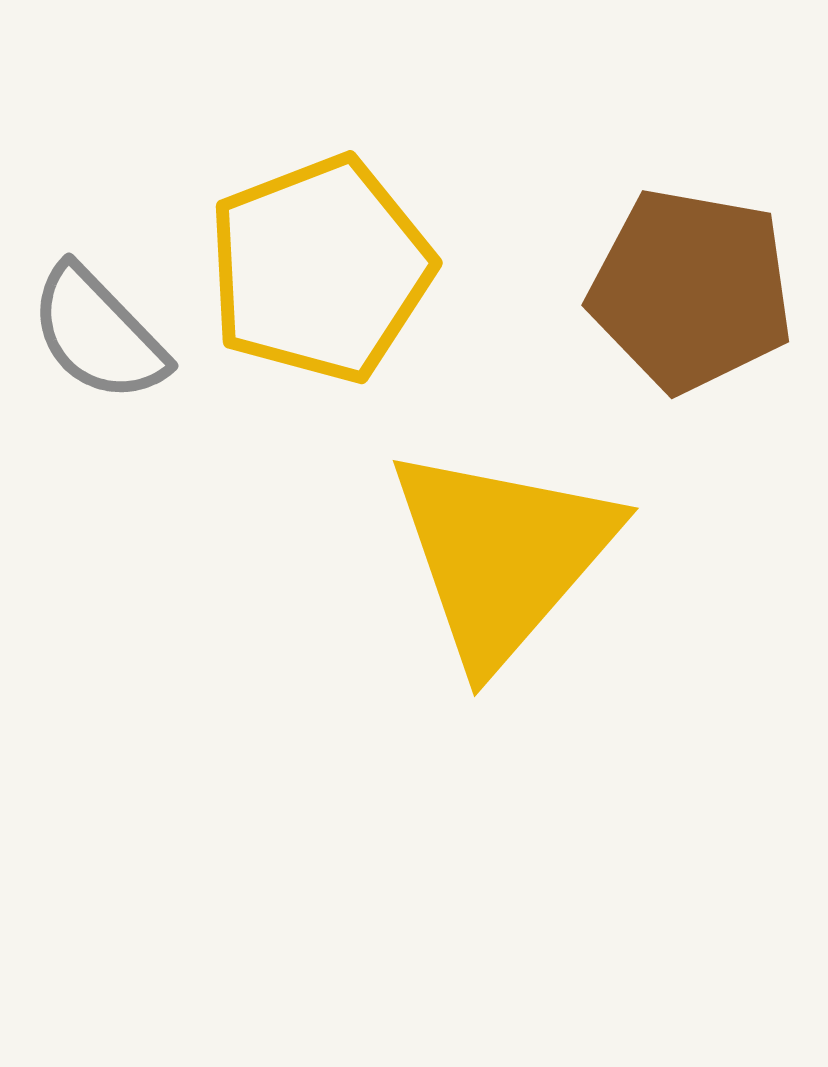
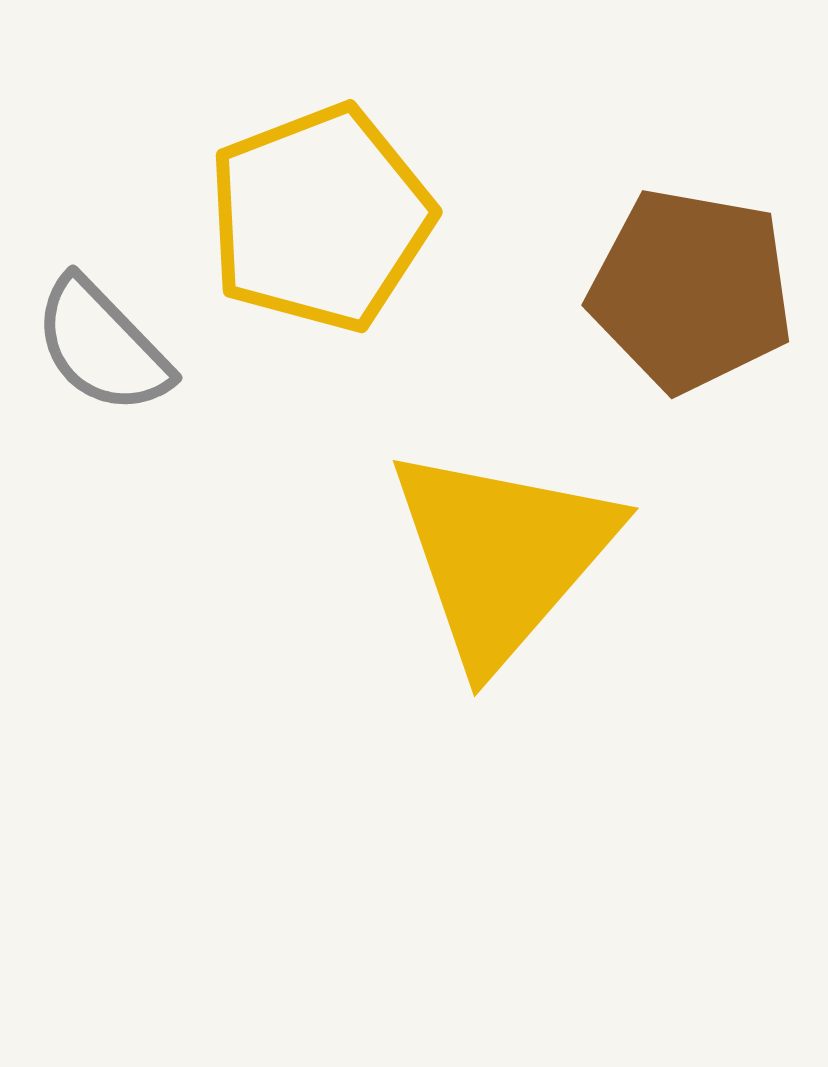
yellow pentagon: moved 51 px up
gray semicircle: moved 4 px right, 12 px down
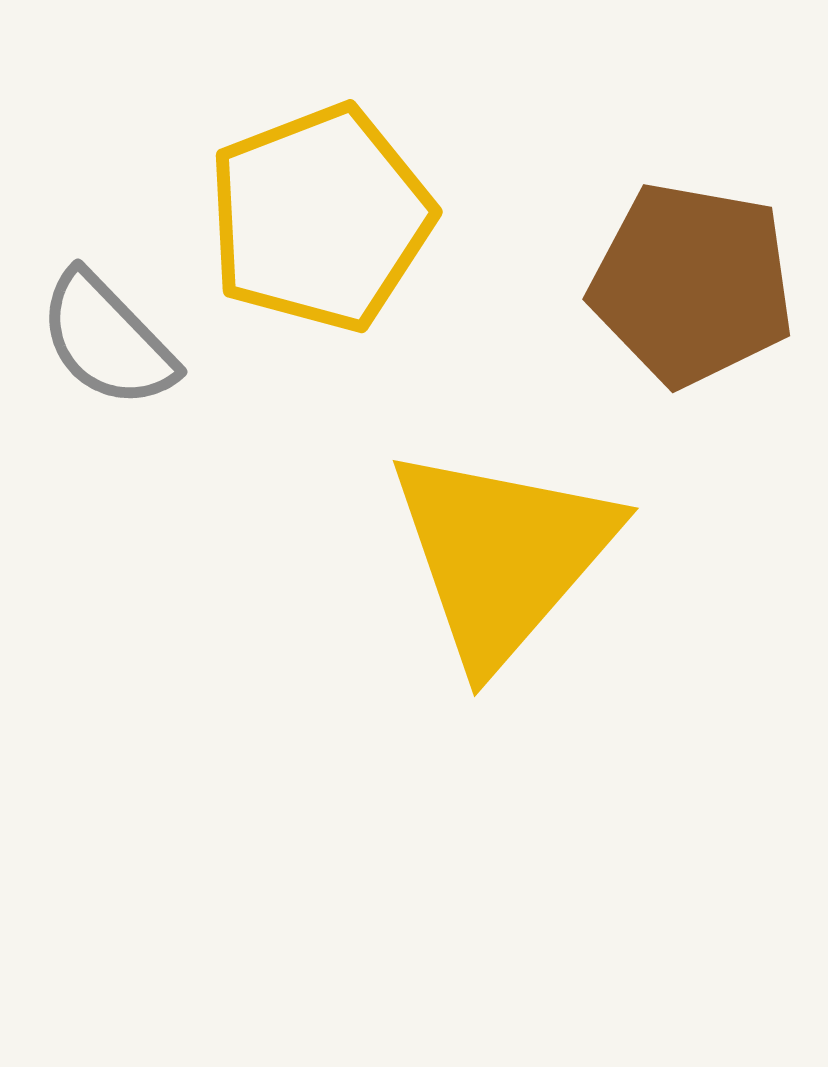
brown pentagon: moved 1 px right, 6 px up
gray semicircle: moved 5 px right, 6 px up
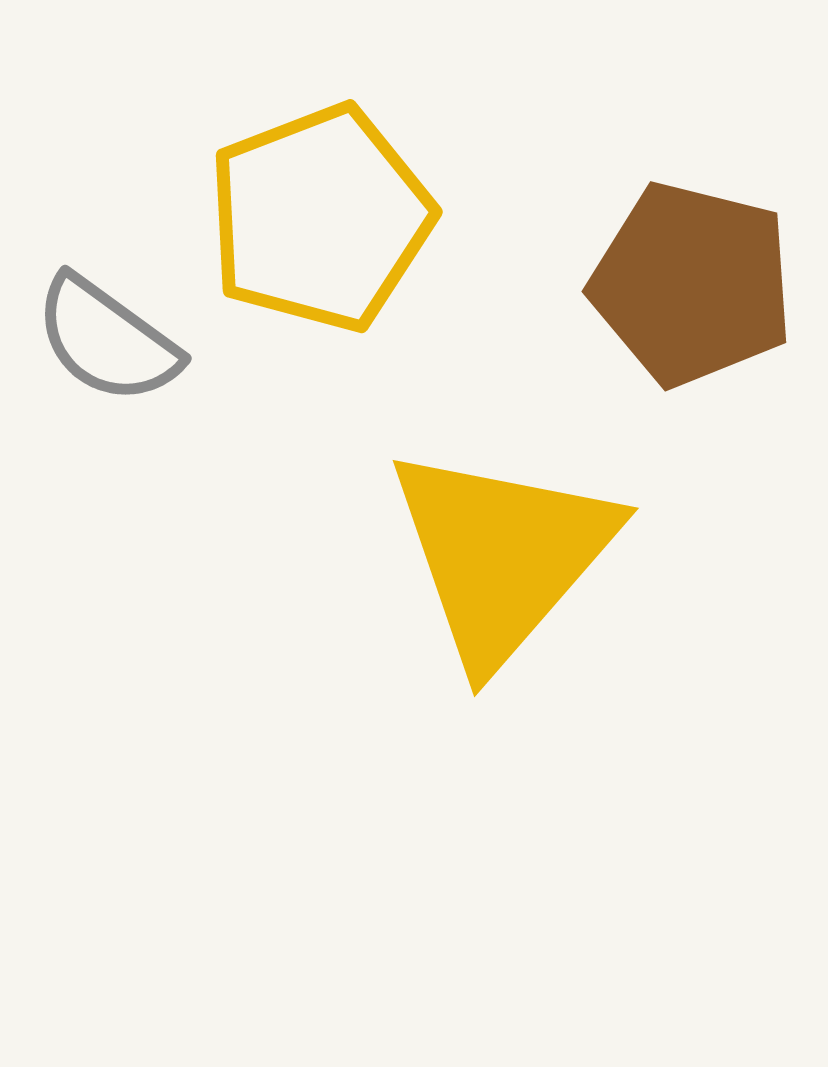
brown pentagon: rotated 4 degrees clockwise
gray semicircle: rotated 10 degrees counterclockwise
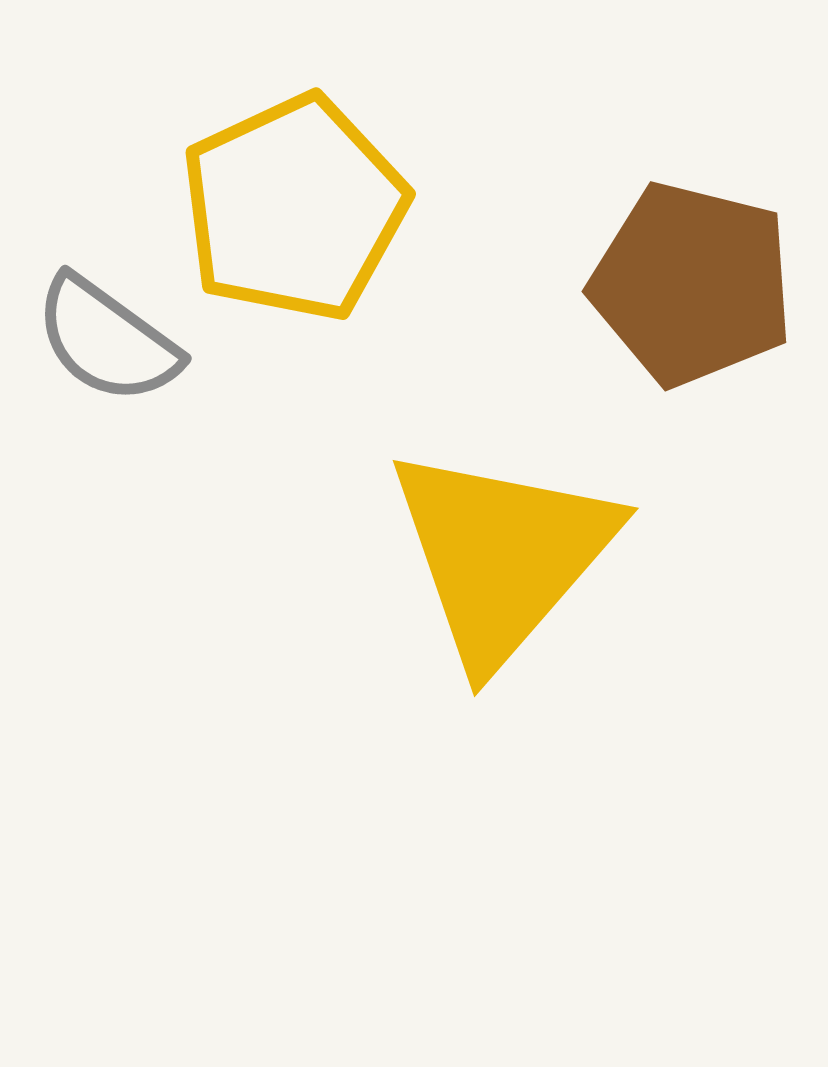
yellow pentagon: moved 26 px left, 10 px up; rotated 4 degrees counterclockwise
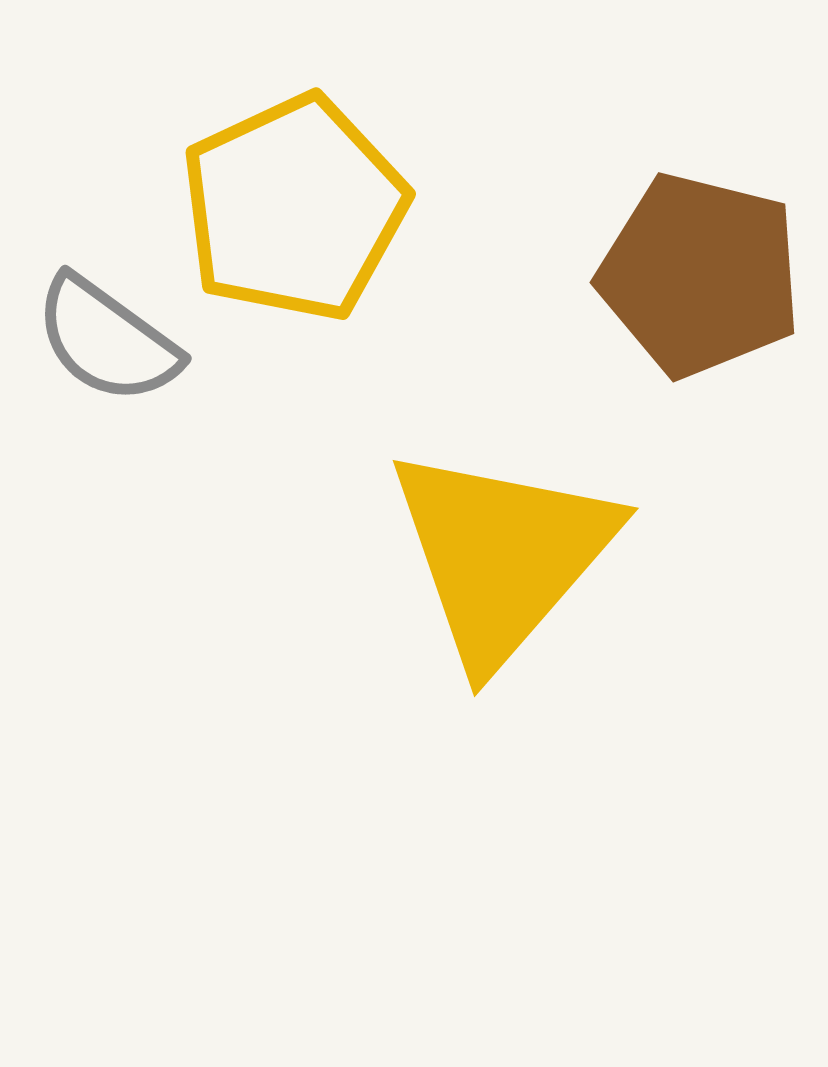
brown pentagon: moved 8 px right, 9 px up
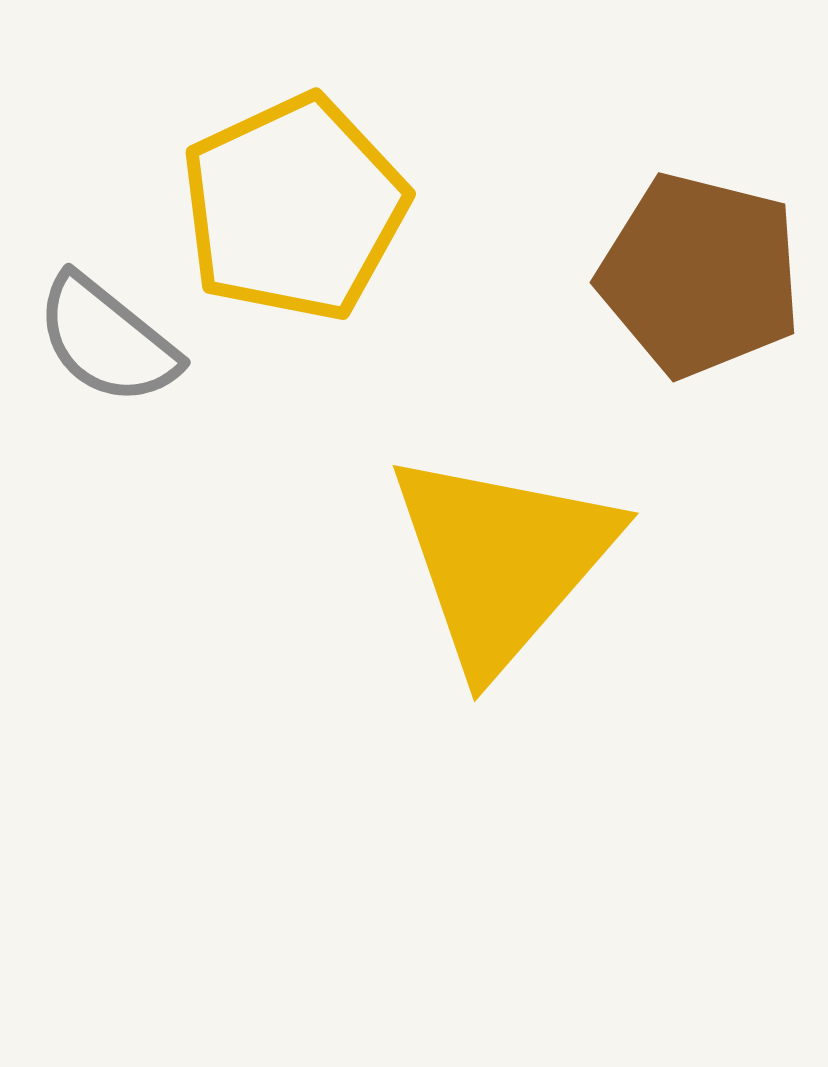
gray semicircle: rotated 3 degrees clockwise
yellow triangle: moved 5 px down
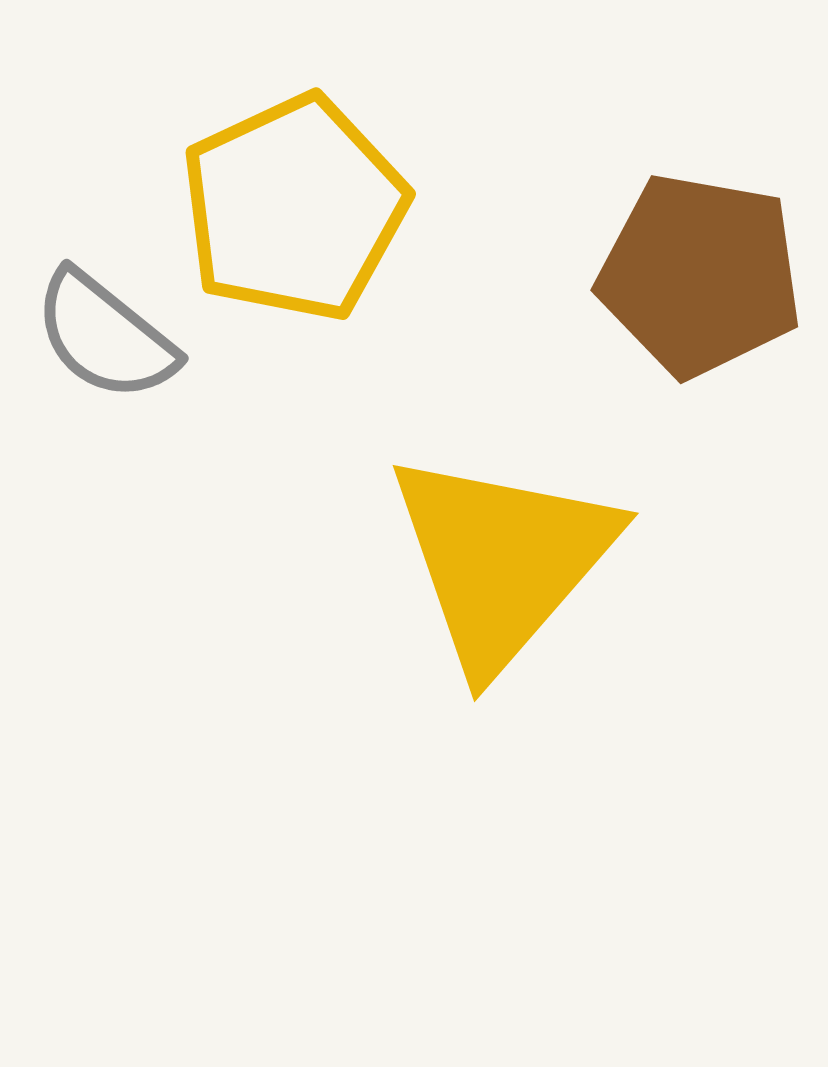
brown pentagon: rotated 4 degrees counterclockwise
gray semicircle: moved 2 px left, 4 px up
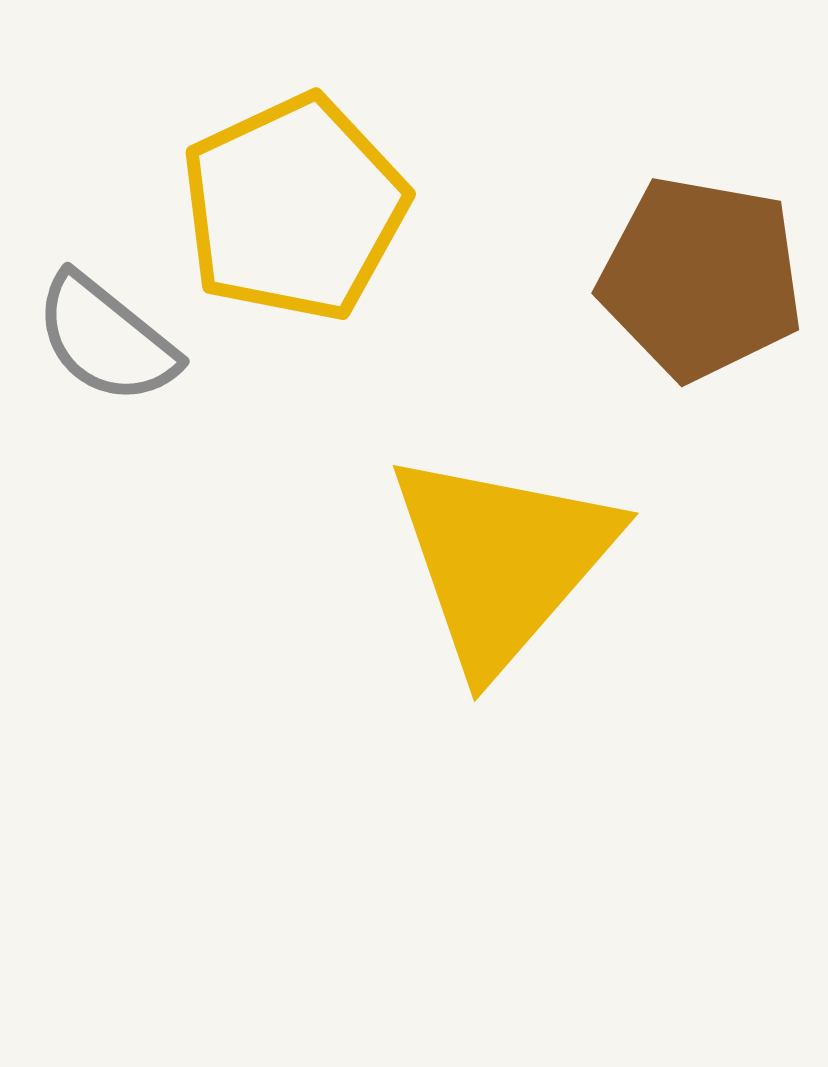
brown pentagon: moved 1 px right, 3 px down
gray semicircle: moved 1 px right, 3 px down
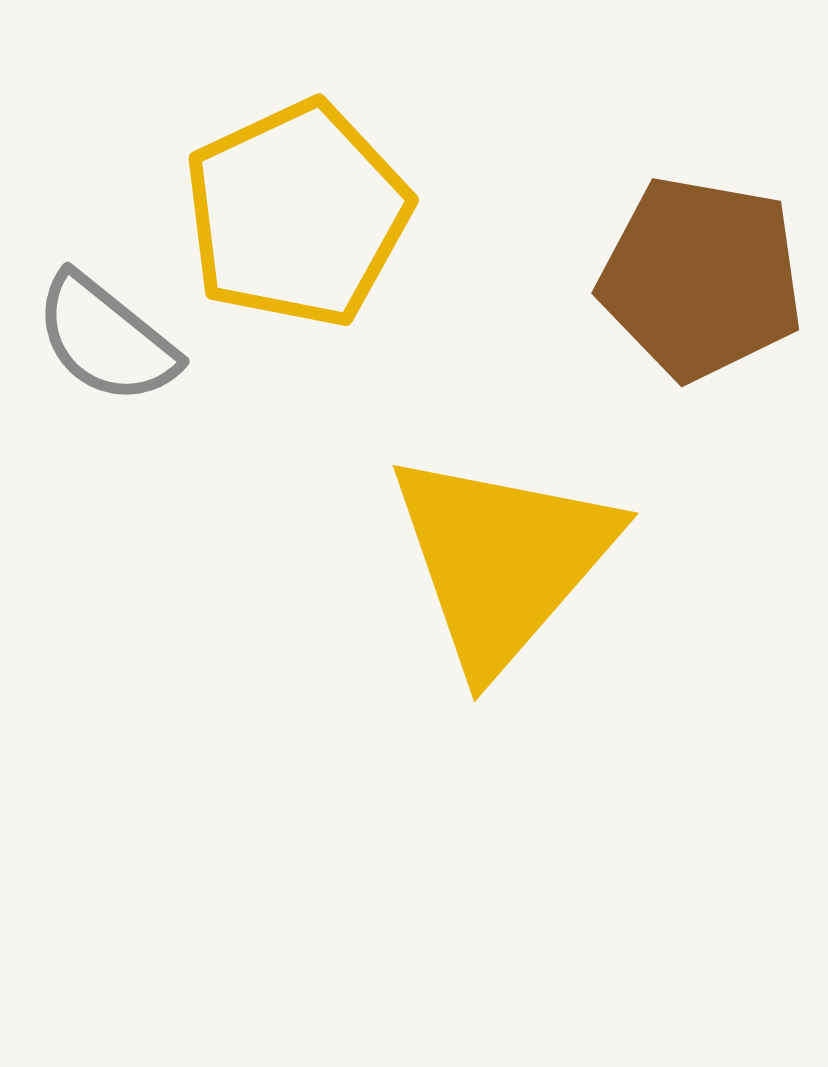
yellow pentagon: moved 3 px right, 6 px down
